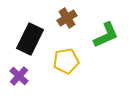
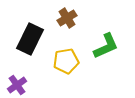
green L-shape: moved 11 px down
purple cross: moved 2 px left, 9 px down; rotated 12 degrees clockwise
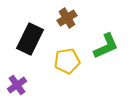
yellow pentagon: moved 1 px right
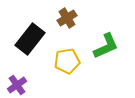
black rectangle: rotated 12 degrees clockwise
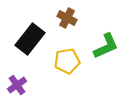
brown cross: rotated 30 degrees counterclockwise
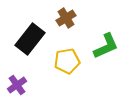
brown cross: moved 1 px left; rotated 30 degrees clockwise
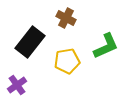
brown cross: rotated 30 degrees counterclockwise
black rectangle: moved 3 px down
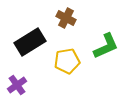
black rectangle: rotated 20 degrees clockwise
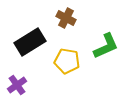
yellow pentagon: rotated 20 degrees clockwise
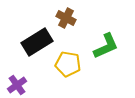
black rectangle: moved 7 px right
yellow pentagon: moved 1 px right, 3 px down
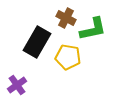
black rectangle: rotated 28 degrees counterclockwise
green L-shape: moved 13 px left, 17 px up; rotated 12 degrees clockwise
yellow pentagon: moved 7 px up
